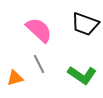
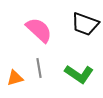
gray line: moved 4 px down; rotated 18 degrees clockwise
green L-shape: moved 3 px left, 1 px up
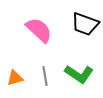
gray line: moved 6 px right, 8 px down
